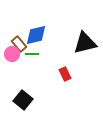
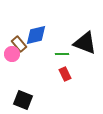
black triangle: rotated 35 degrees clockwise
green line: moved 30 px right
black square: rotated 18 degrees counterclockwise
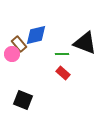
red rectangle: moved 2 px left, 1 px up; rotated 24 degrees counterclockwise
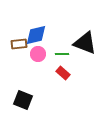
brown rectangle: rotated 56 degrees counterclockwise
pink circle: moved 26 px right
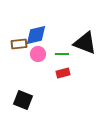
red rectangle: rotated 56 degrees counterclockwise
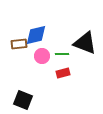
pink circle: moved 4 px right, 2 px down
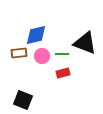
brown rectangle: moved 9 px down
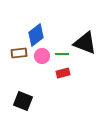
blue diamond: rotated 25 degrees counterclockwise
black square: moved 1 px down
